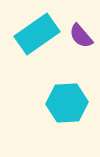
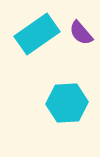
purple semicircle: moved 3 px up
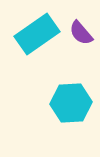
cyan hexagon: moved 4 px right
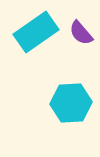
cyan rectangle: moved 1 px left, 2 px up
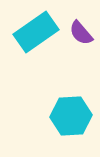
cyan hexagon: moved 13 px down
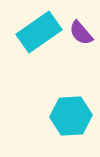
cyan rectangle: moved 3 px right
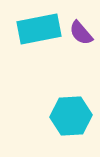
cyan rectangle: moved 3 px up; rotated 24 degrees clockwise
